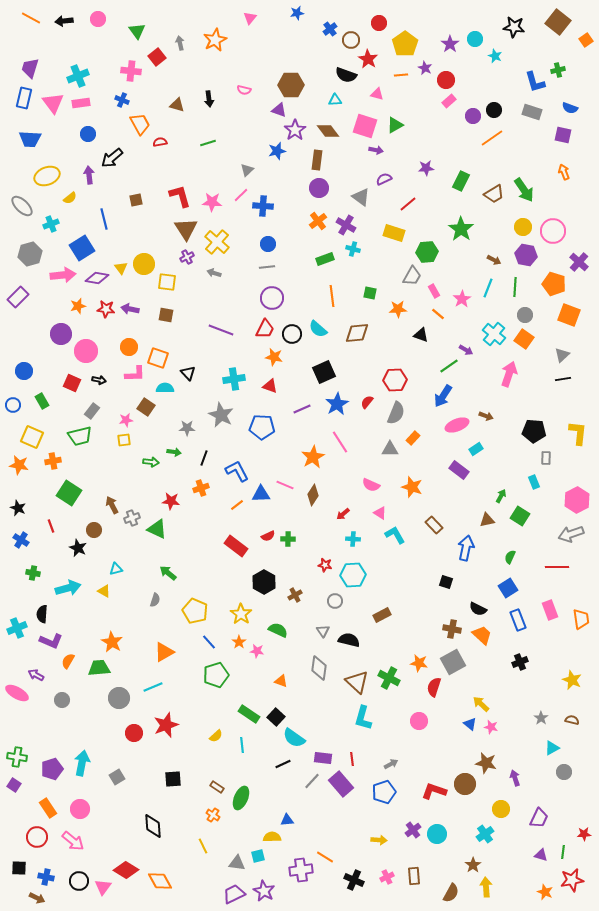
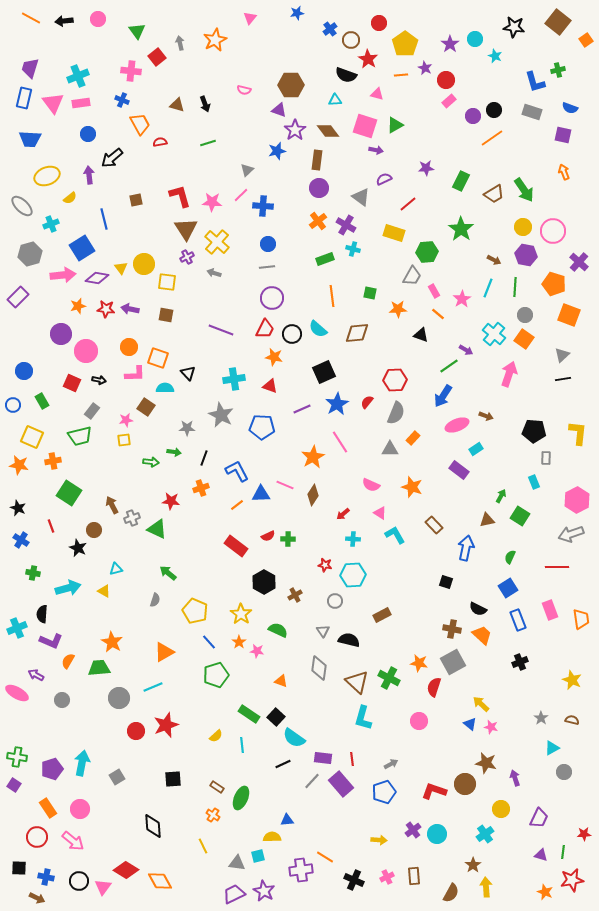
black arrow at (209, 99): moved 4 px left, 5 px down; rotated 14 degrees counterclockwise
red circle at (134, 733): moved 2 px right, 2 px up
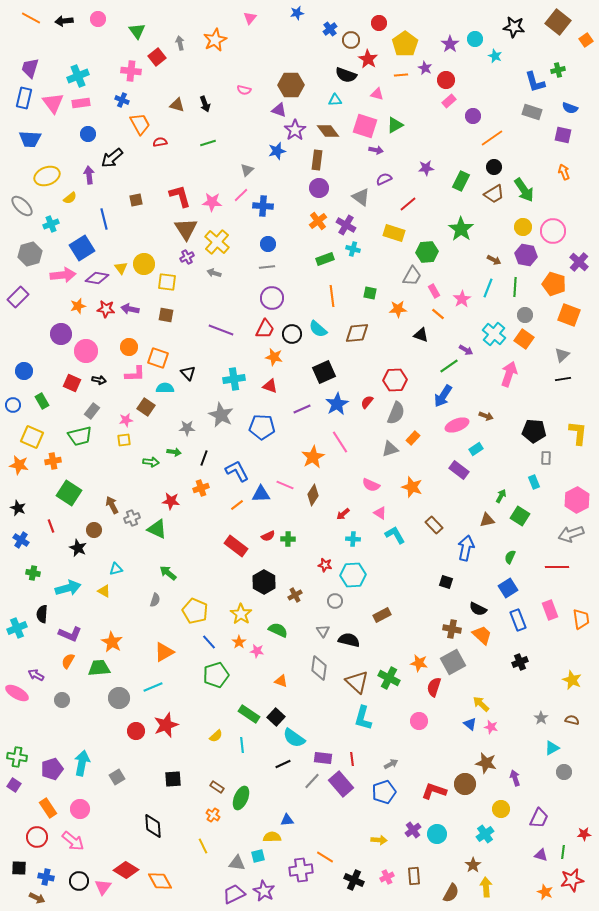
black circle at (494, 110): moved 57 px down
gray triangle at (390, 449): rotated 18 degrees counterclockwise
purple L-shape at (51, 641): moved 19 px right, 7 px up
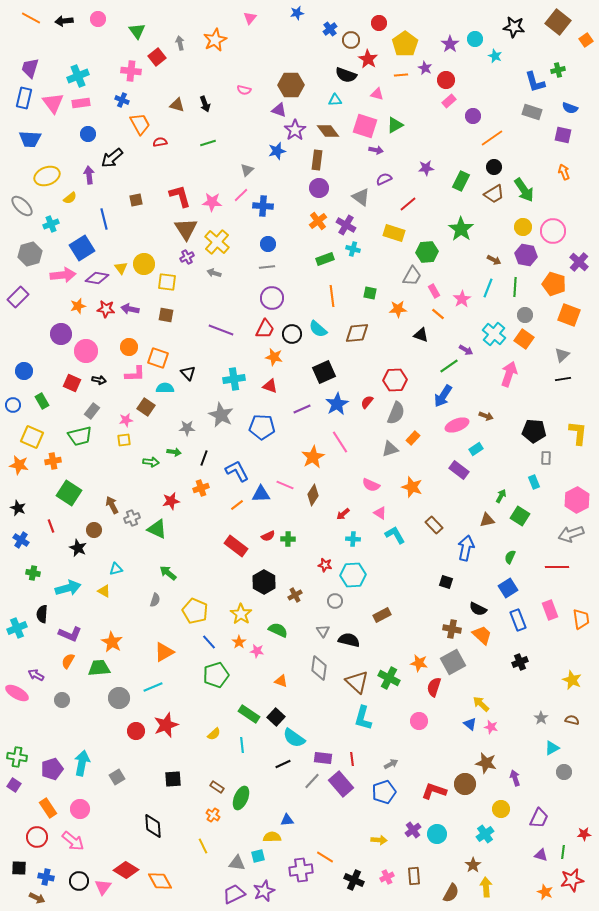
red star at (171, 501): rotated 18 degrees counterclockwise
yellow semicircle at (216, 736): moved 2 px left, 2 px up
purple star at (264, 891): rotated 20 degrees clockwise
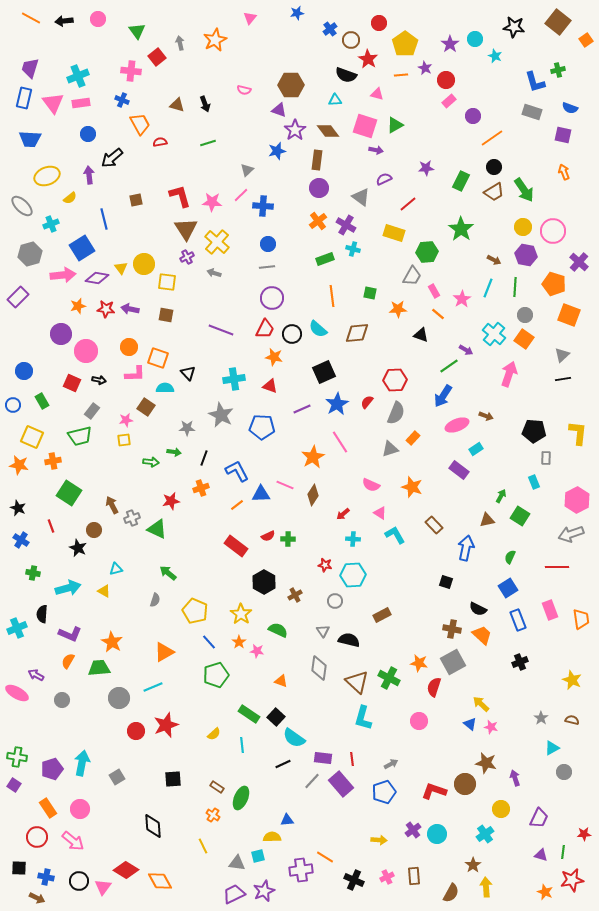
brown trapezoid at (494, 194): moved 2 px up
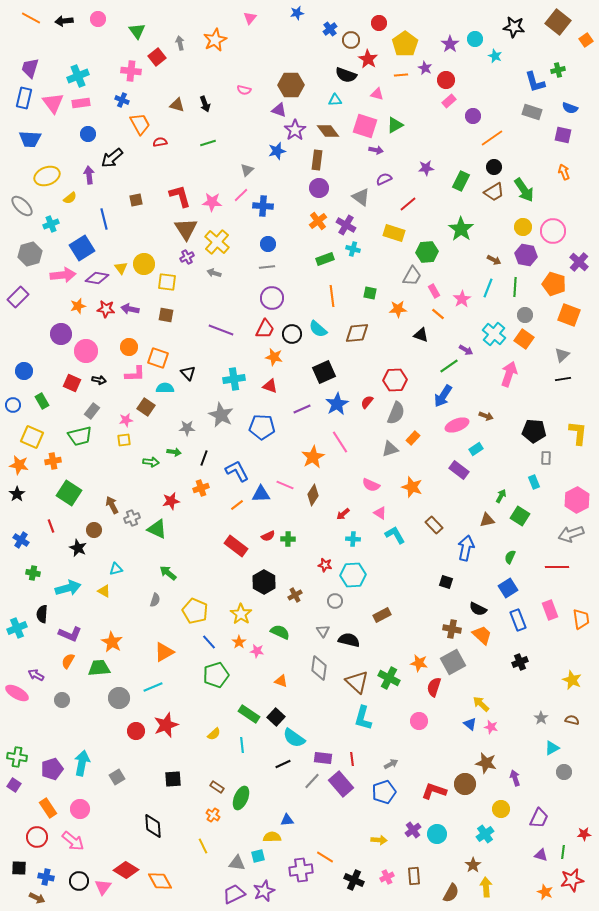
black star at (18, 508): moved 1 px left, 14 px up; rotated 14 degrees clockwise
green semicircle at (278, 630): moved 2 px right, 2 px down
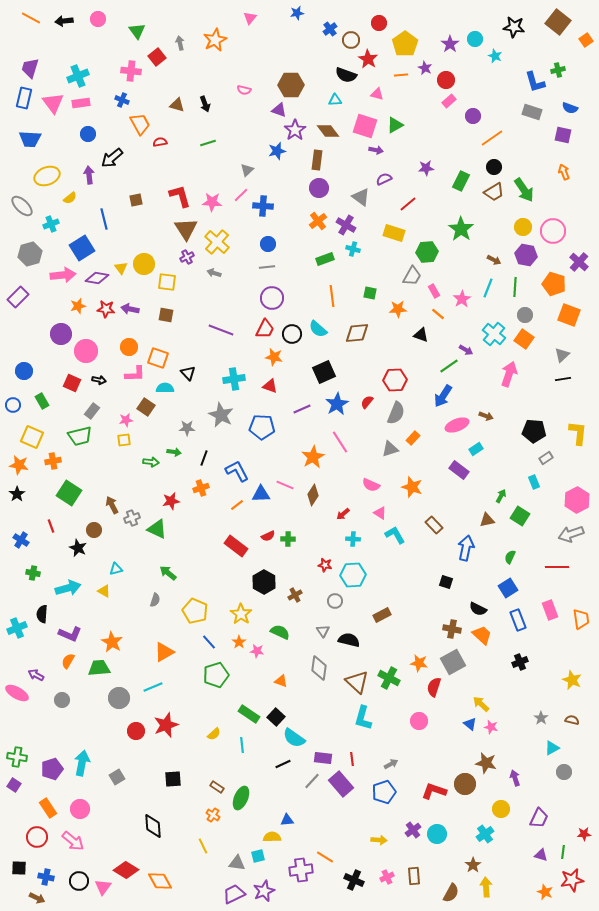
gray rectangle at (546, 458): rotated 56 degrees clockwise
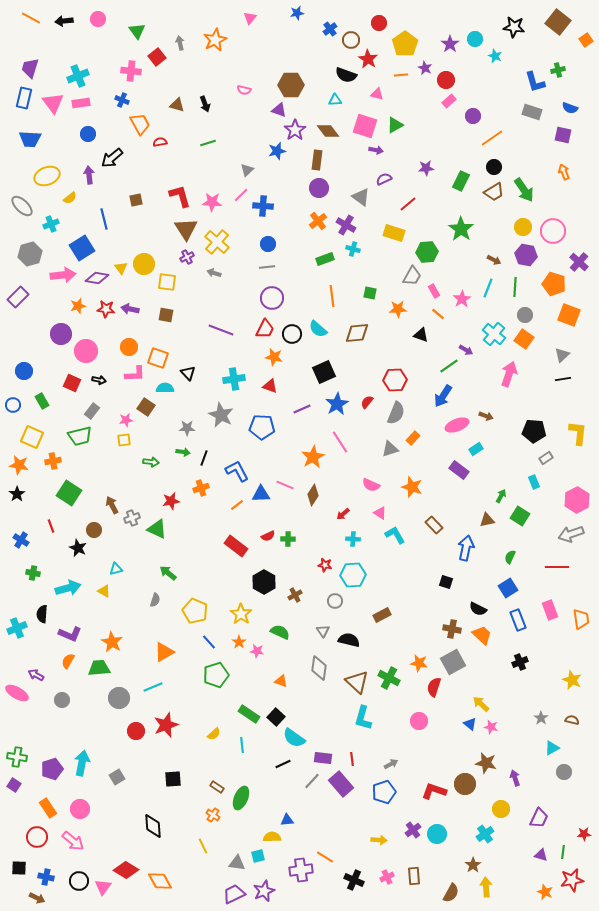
green arrow at (174, 452): moved 9 px right
